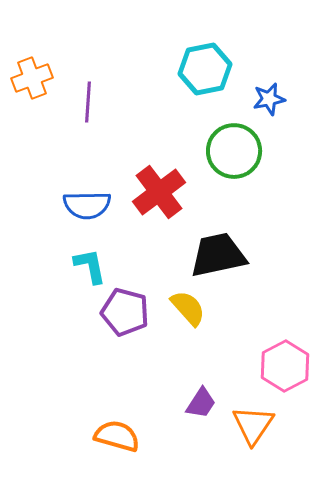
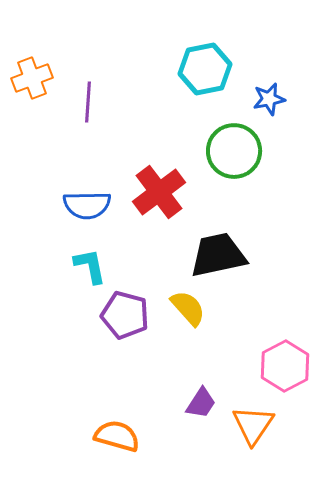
purple pentagon: moved 3 px down
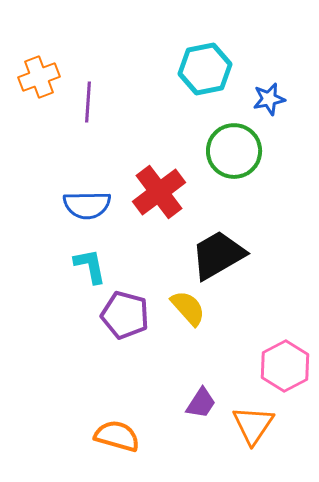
orange cross: moved 7 px right, 1 px up
black trapezoid: rotated 18 degrees counterclockwise
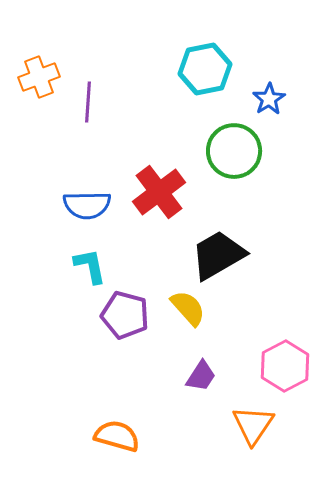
blue star: rotated 20 degrees counterclockwise
purple trapezoid: moved 27 px up
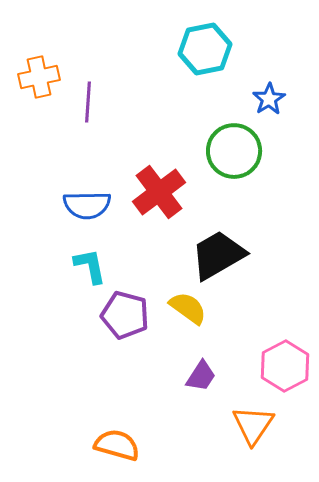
cyan hexagon: moved 20 px up
orange cross: rotated 9 degrees clockwise
yellow semicircle: rotated 12 degrees counterclockwise
orange semicircle: moved 9 px down
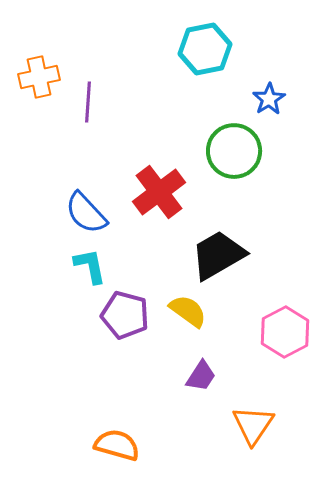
blue semicircle: moved 1 px left, 8 px down; rotated 48 degrees clockwise
yellow semicircle: moved 3 px down
pink hexagon: moved 34 px up
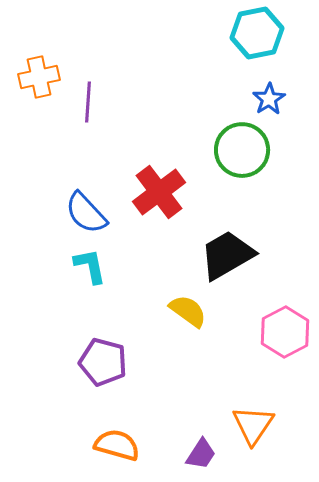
cyan hexagon: moved 52 px right, 16 px up
green circle: moved 8 px right, 1 px up
black trapezoid: moved 9 px right
purple pentagon: moved 22 px left, 47 px down
purple trapezoid: moved 78 px down
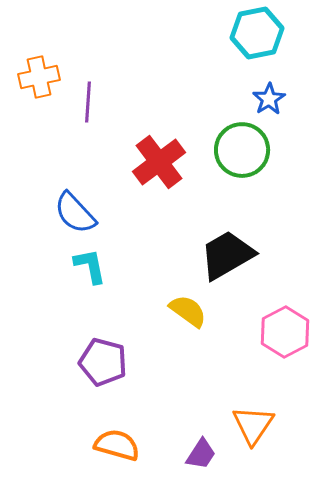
red cross: moved 30 px up
blue semicircle: moved 11 px left
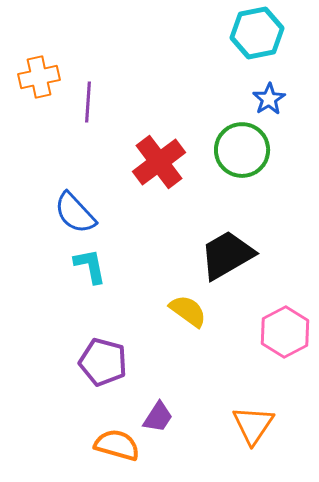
purple trapezoid: moved 43 px left, 37 px up
